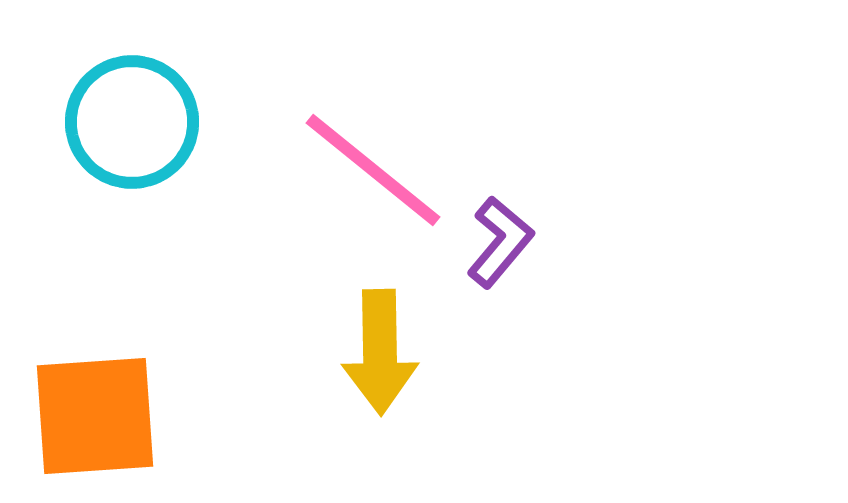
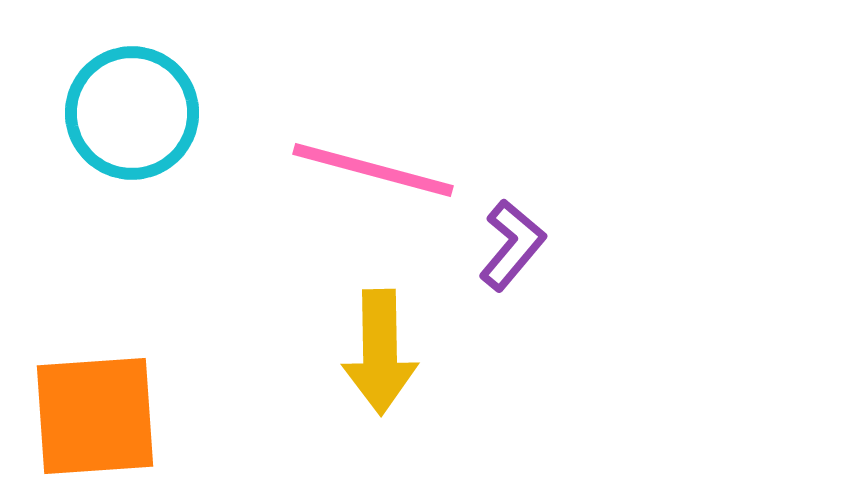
cyan circle: moved 9 px up
pink line: rotated 24 degrees counterclockwise
purple L-shape: moved 12 px right, 3 px down
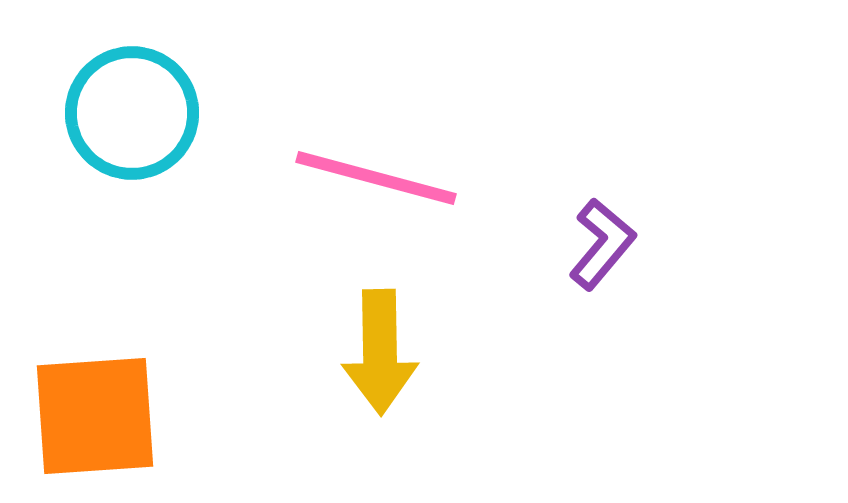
pink line: moved 3 px right, 8 px down
purple L-shape: moved 90 px right, 1 px up
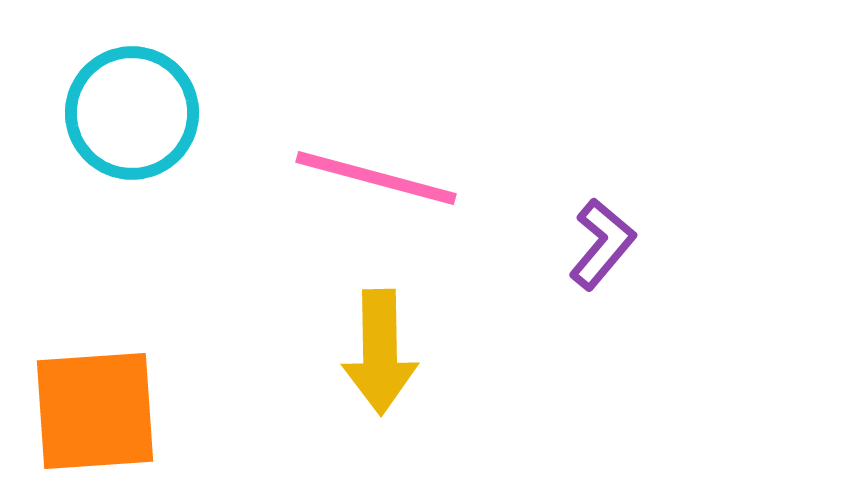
orange square: moved 5 px up
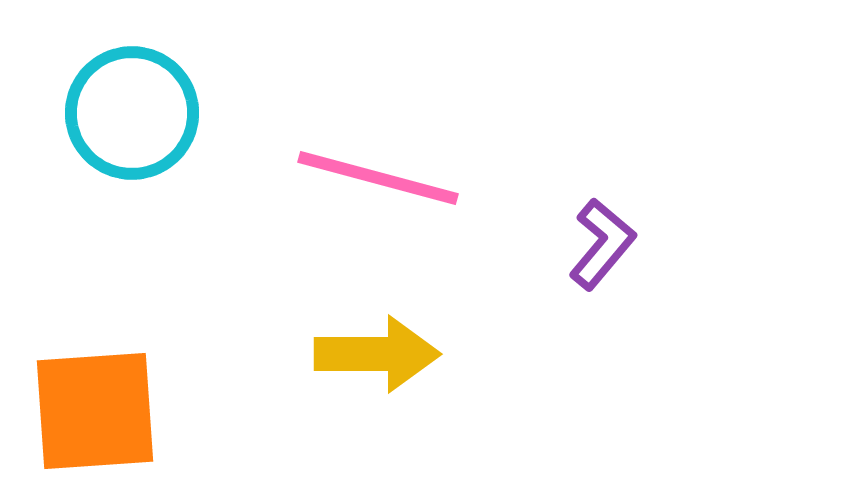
pink line: moved 2 px right
yellow arrow: moved 3 px left, 2 px down; rotated 89 degrees counterclockwise
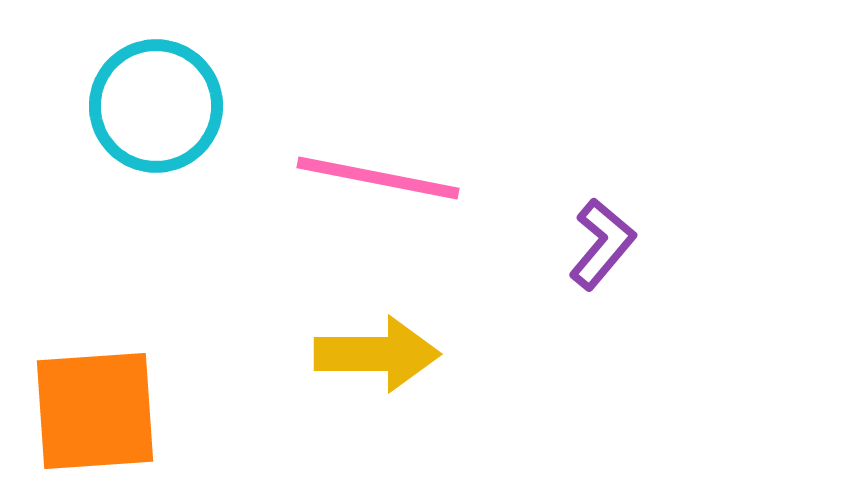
cyan circle: moved 24 px right, 7 px up
pink line: rotated 4 degrees counterclockwise
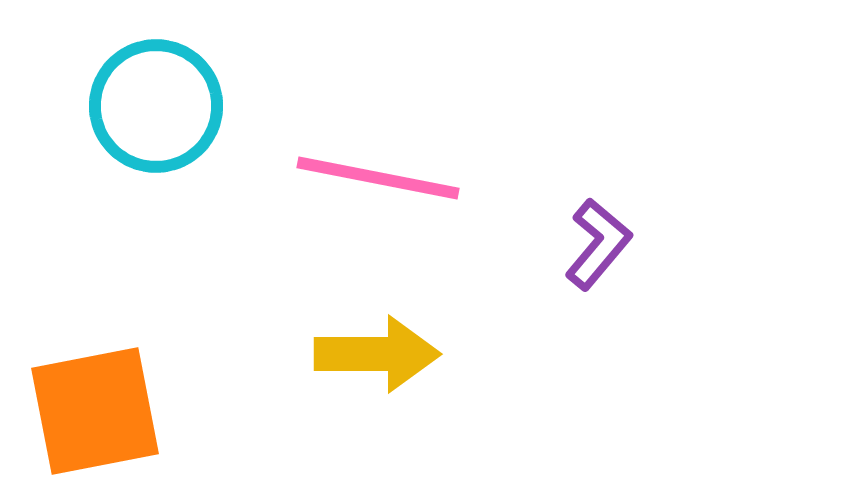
purple L-shape: moved 4 px left
orange square: rotated 7 degrees counterclockwise
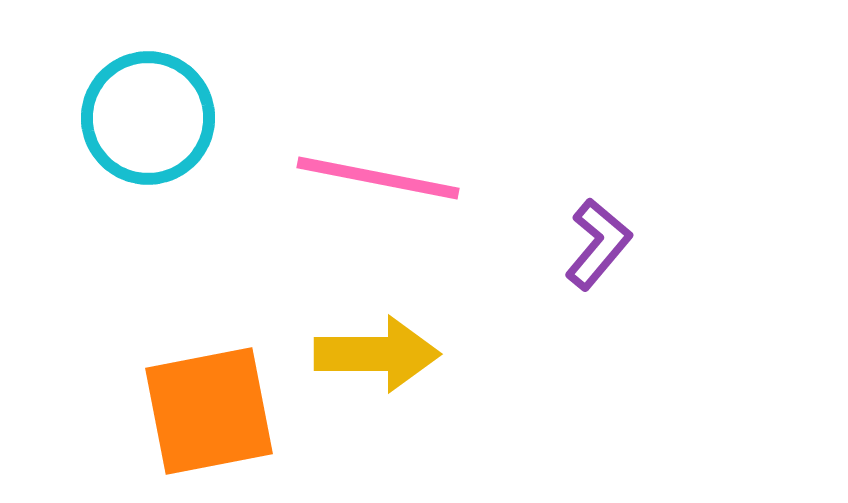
cyan circle: moved 8 px left, 12 px down
orange square: moved 114 px right
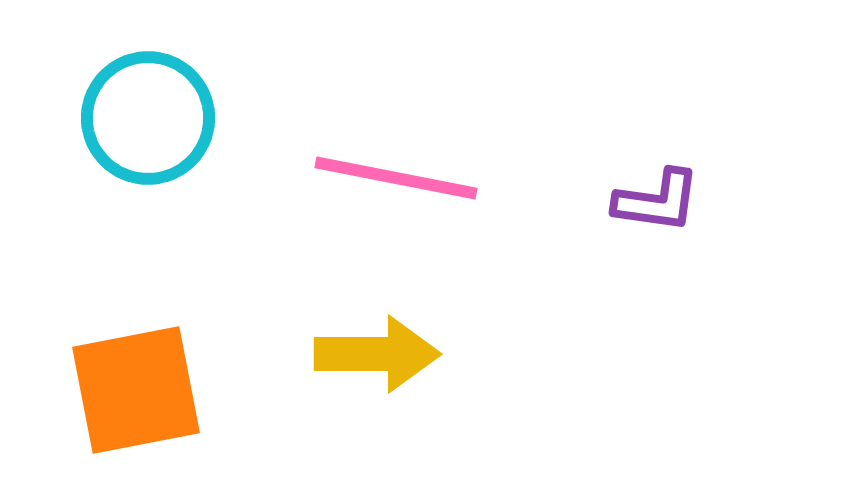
pink line: moved 18 px right
purple L-shape: moved 59 px right, 43 px up; rotated 58 degrees clockwise
orange square: moved 73 px left, 21 px up
